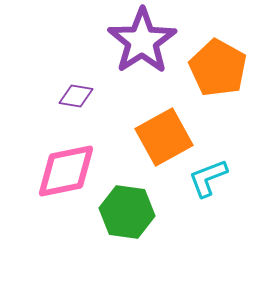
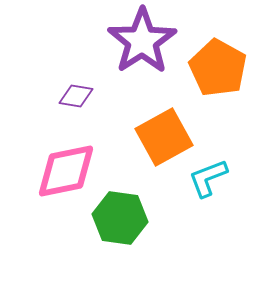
green hexagon: moved 7 px left, 6 px down
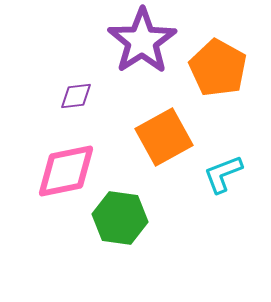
purple diamond: rotated 16 degrees counterclockwise
cyan L-shape: moved 15 px right, 4 px up
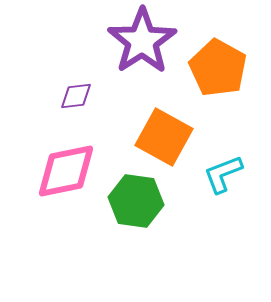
orange square: rotated 32 degrees counterclockwise
green hexagon: moved 16 px right, 17 px up
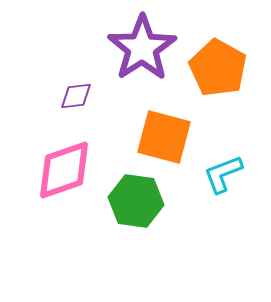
purple star: moved 7 px down
orange square: rotated 14 degrees counterclockwise
pink diamond: moved 2 px left, 1 px up; rotated 8 degrees counterclockwise
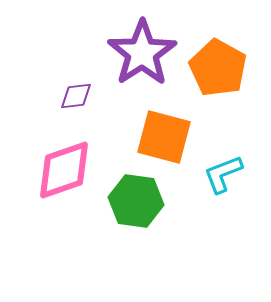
purple star: moved 5 px down
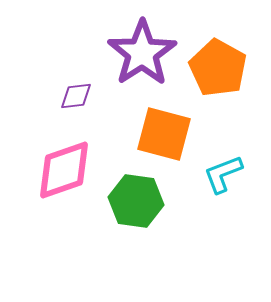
orange square: moved 3 px up
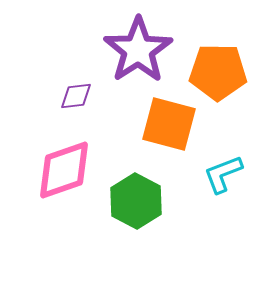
purple star: moved 4 px left, 3 px up
orange pentagon: moved 4 px down; rotated 28 degrees counterclockwise
orange square: moved 5 px right, 10 px up
green hexagon: rotated 20 degrees clockwise
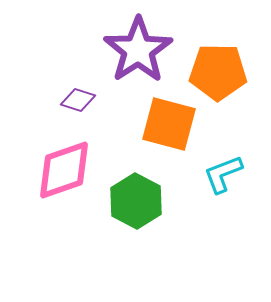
purple diamond: moved 2 px right, 4 px down; rotated 24 degrees clockwise
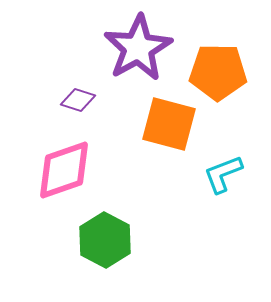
purple star: moved 2 px up; rotated 4 degrees clockwise
green hexagon: moved 31 px left, 39 px down
